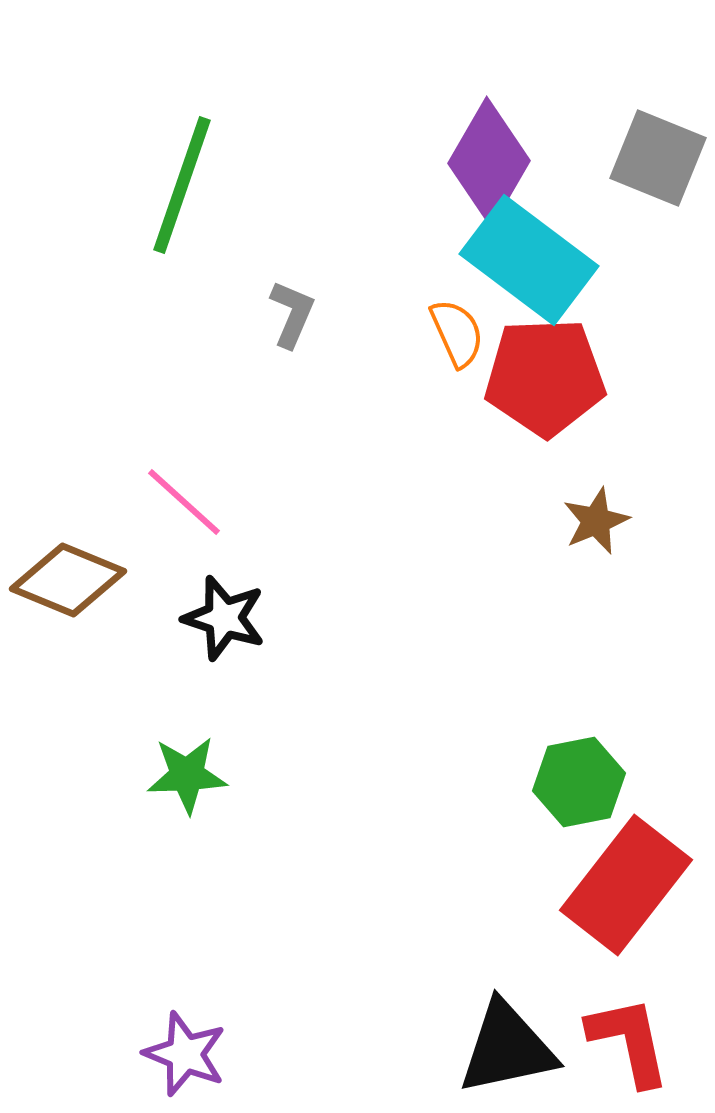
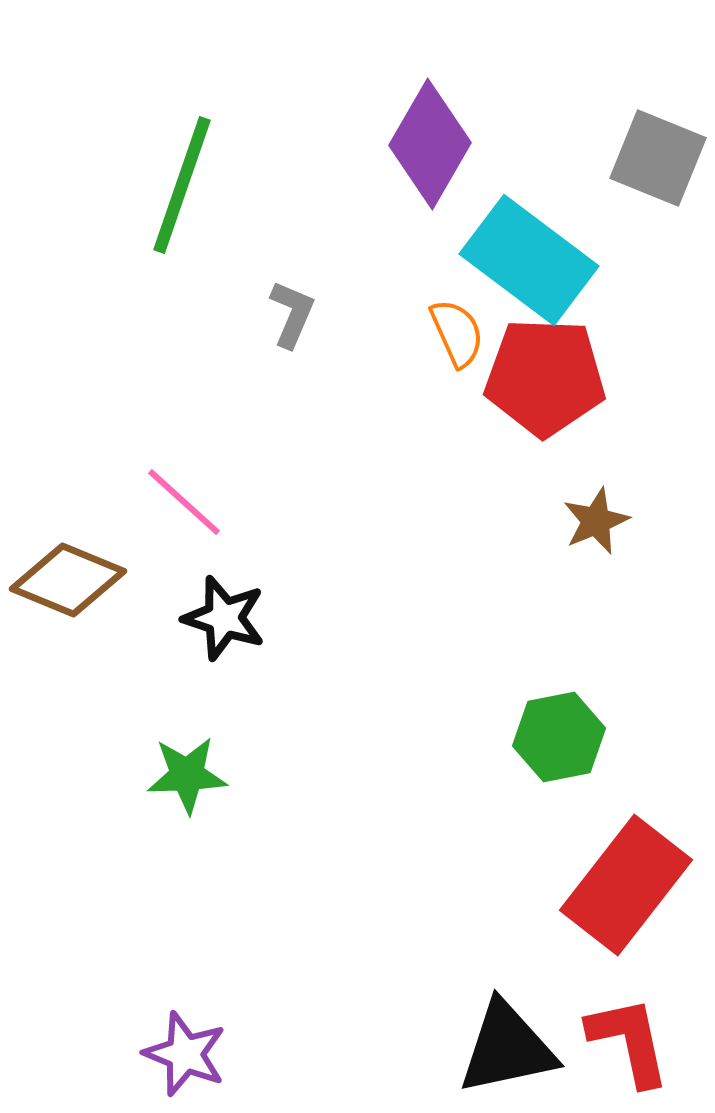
purple diamond: moved 59 px left, 18 px up
red pentagon: rotated 4 degrees clockwise
green hexagon: moved 20 px left, 45 px up
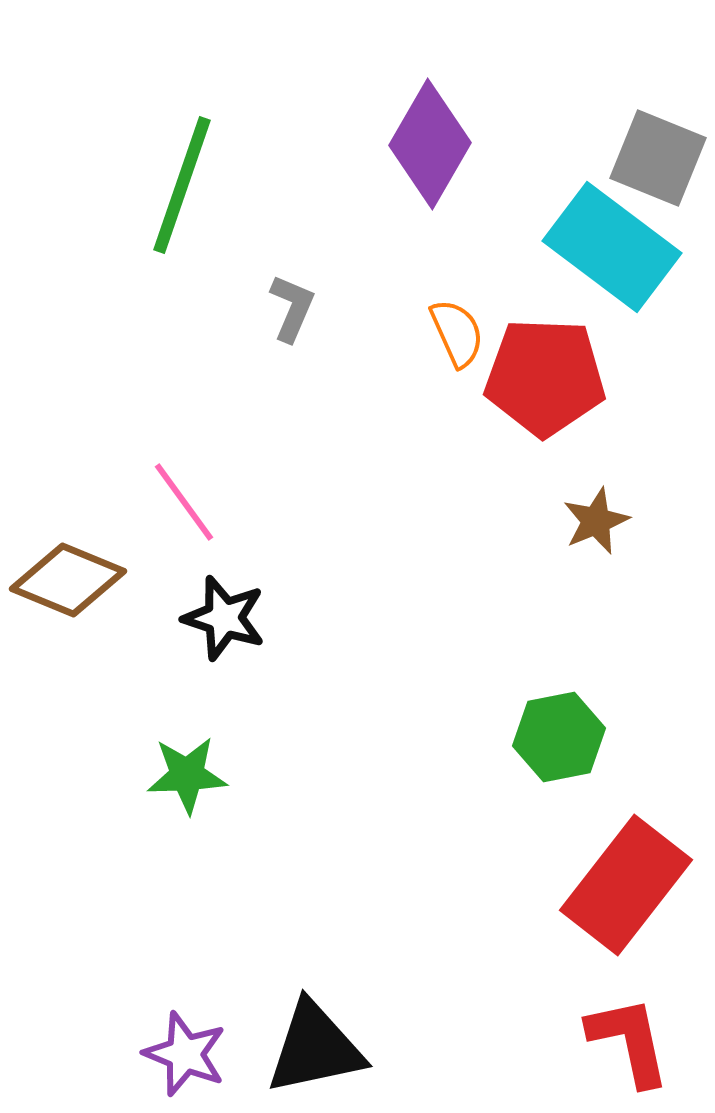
cyan rectangle: moved 83 px right, 13 px up
gray L-shape: moved 6 px up
pink line: rotated 12 degrees clockwise
black triangle: moved 192 px left
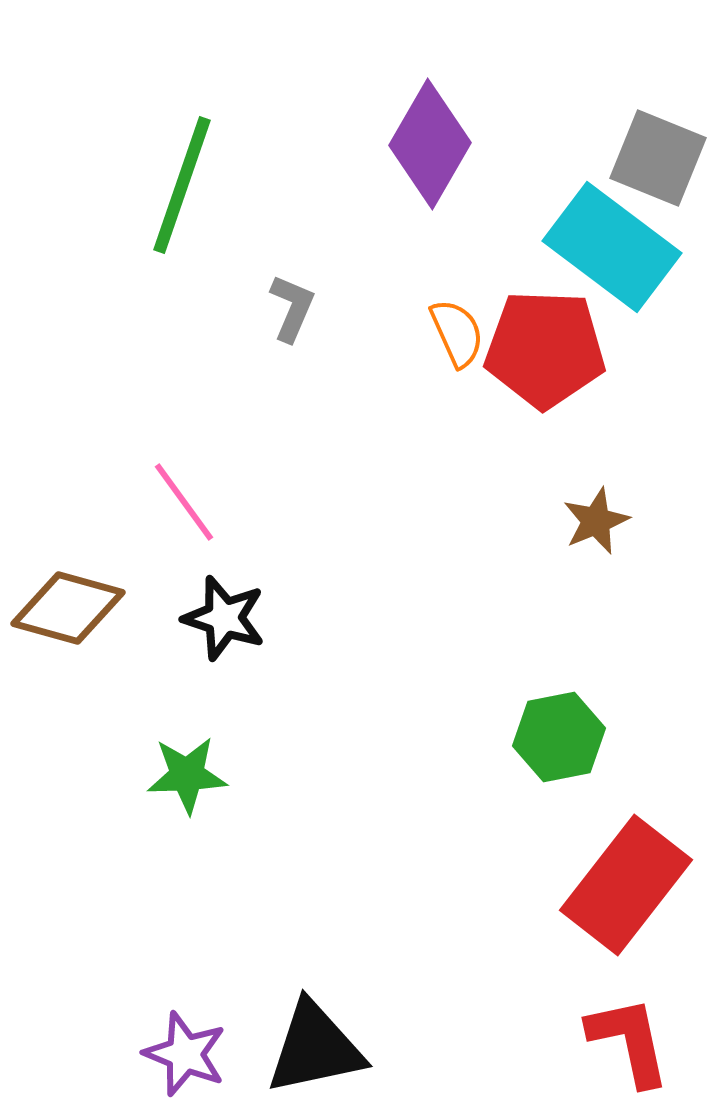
red pentagon: moved 28 px up
brown diamond: moved 28 px down; rotated 7 degrees counterclockwise
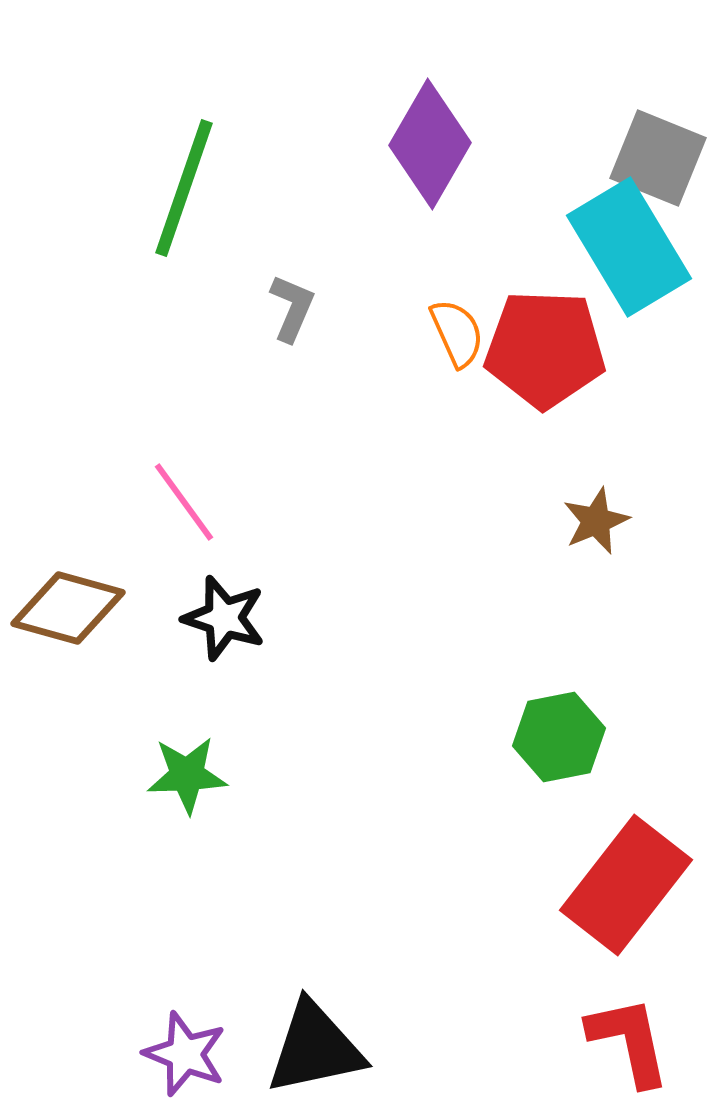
green line: moved 2 px right, 3 px down
cyan rectangle: moved 17 px right; rotated 22 degrees clockwise
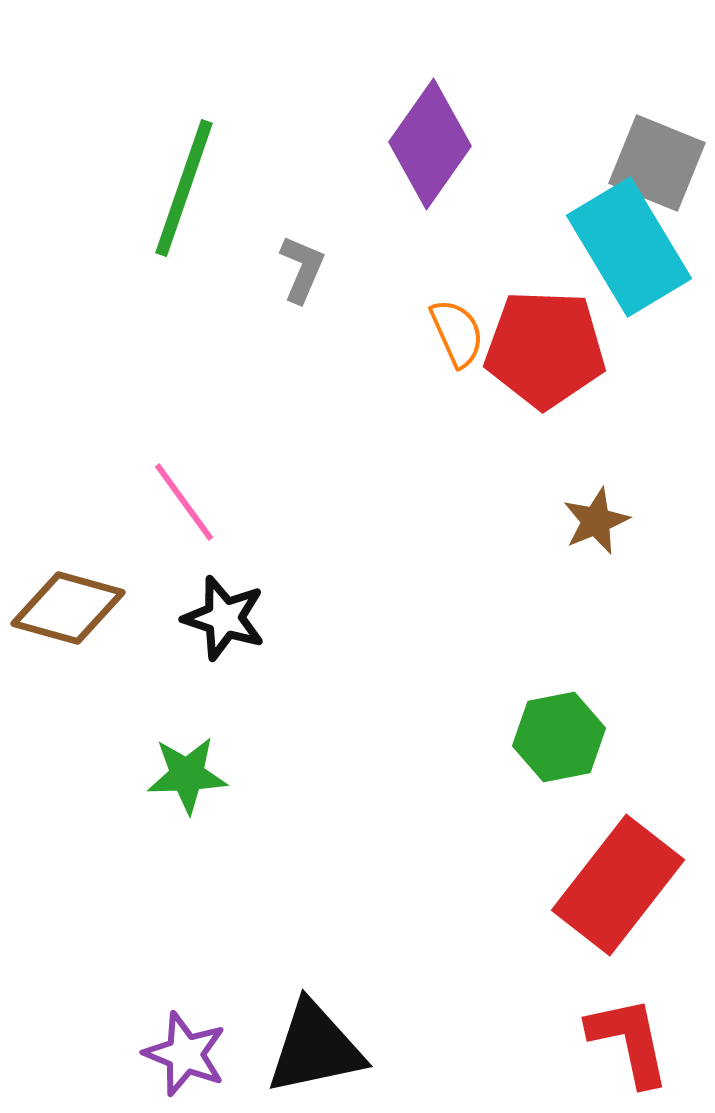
purple diamond: rotated 5 degrees clockwise
gray square: moved 1 px left, 5 px down
gray L-shape: moved 10 px right, 39 px up
red rectangle: moved 8 px left
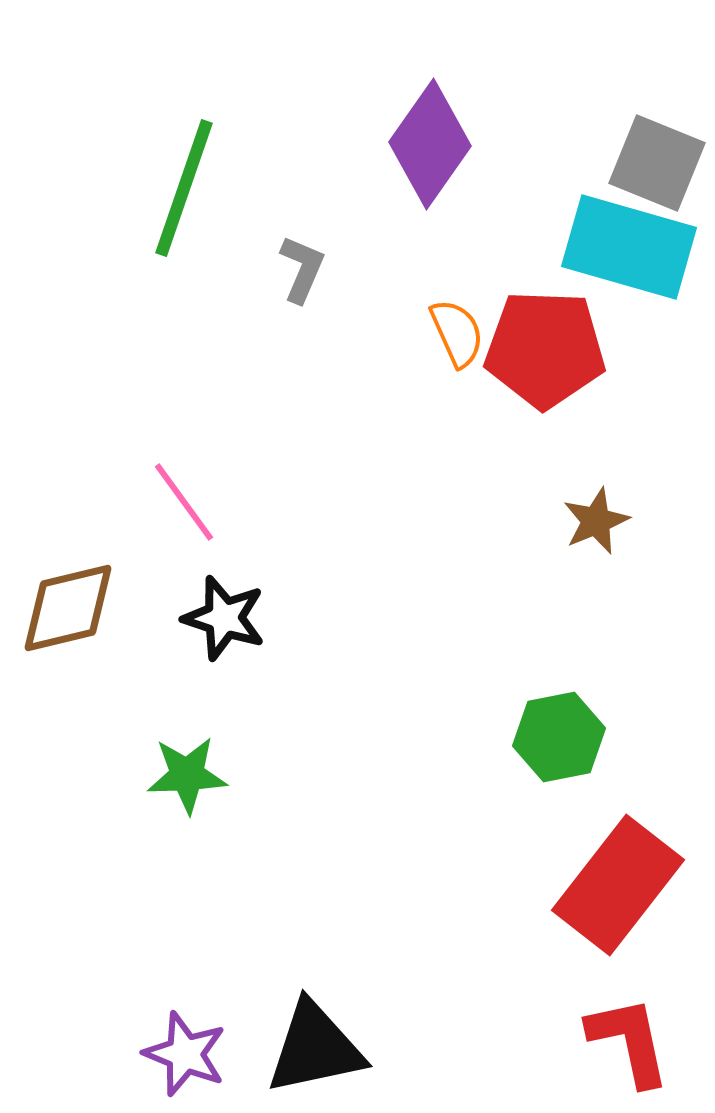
cyan rectangle: rotated 43 degrees counterclockwise
brown diamond: rotated 29 degrees counterclockwise
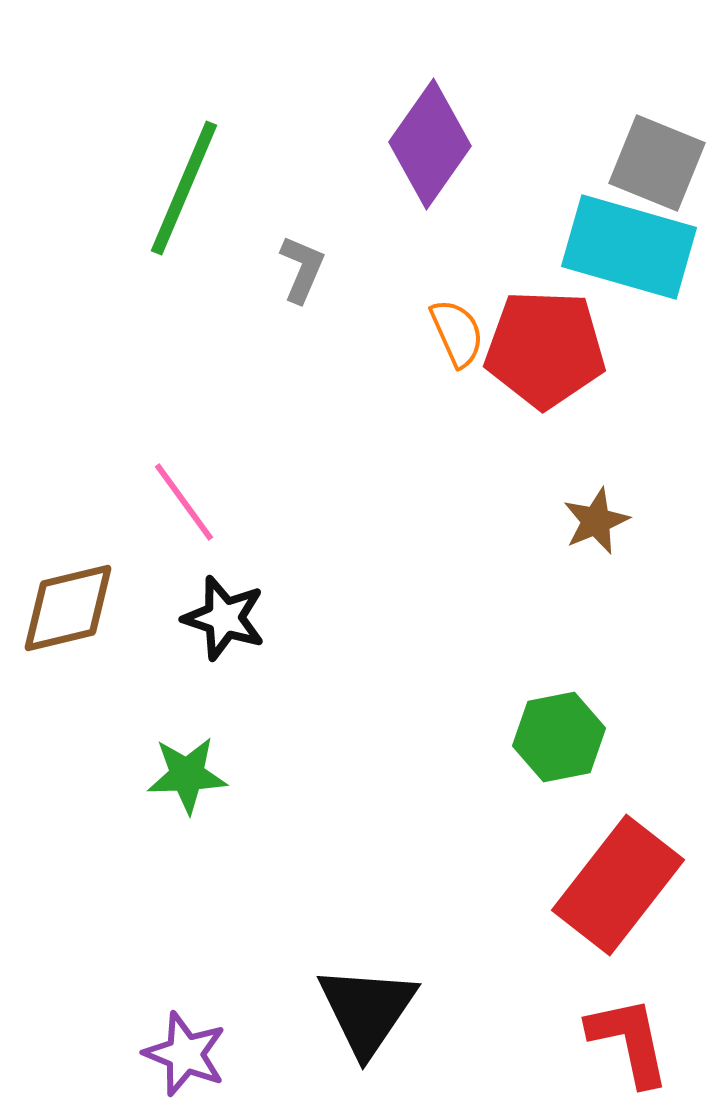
green line: rotated 4 degrees clockwise
black triangle: moved 52 px right, 38 px up; rotated 44 degrees counterclockwise
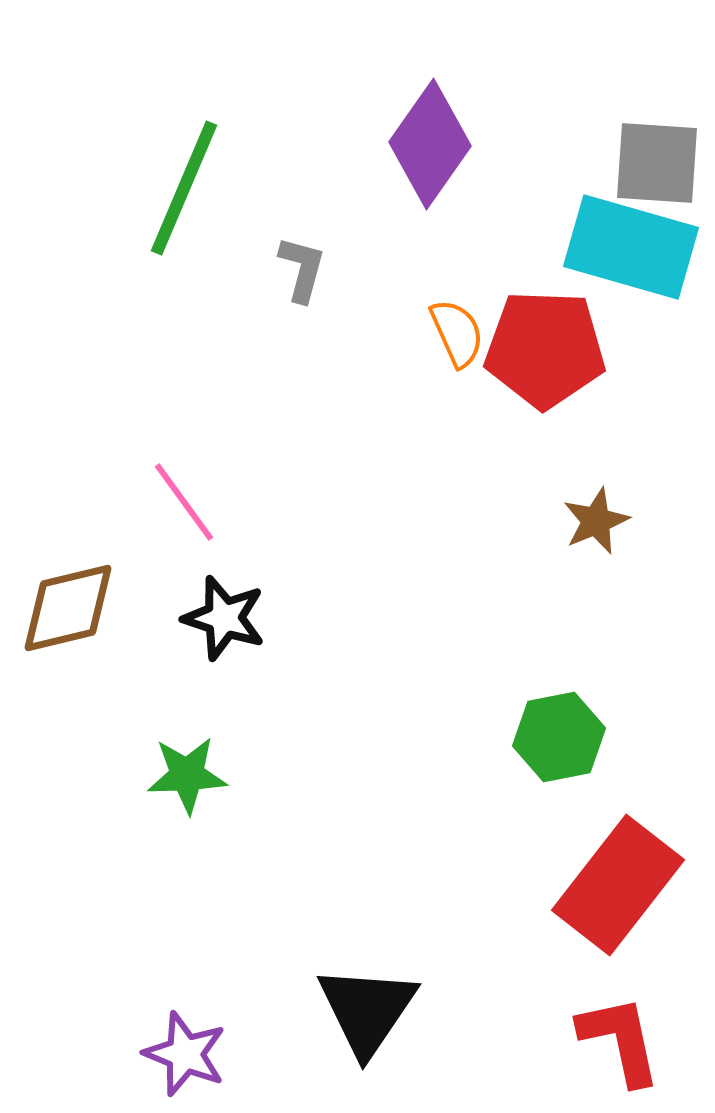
gray square: rotated 18 degrees counterclockwise
cyan rectangle: moved 2 px right
gray L-shape: rotated 8 degrees counterclockwise
red L-shape: moved 9 px left, 1 px up
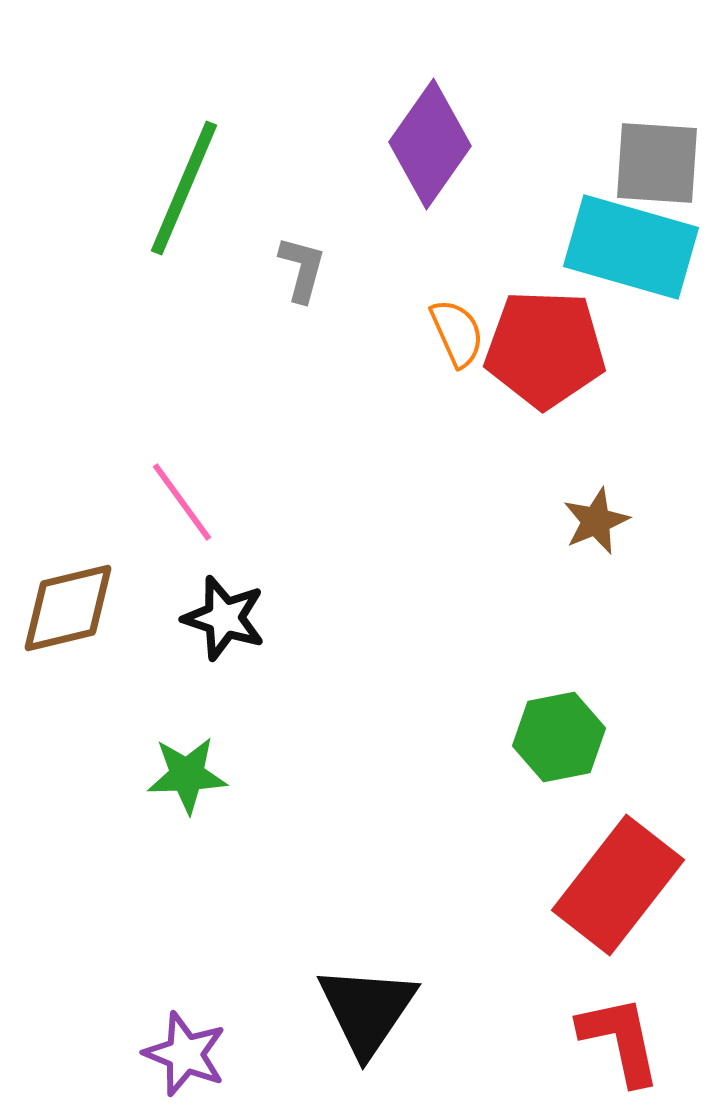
pink line: moved 2 px left
